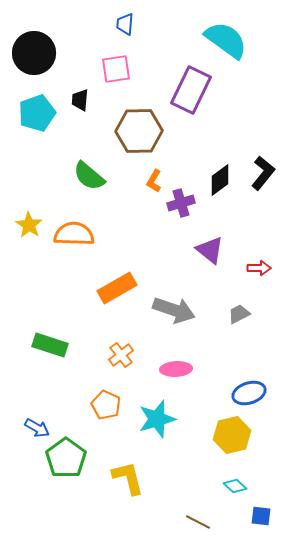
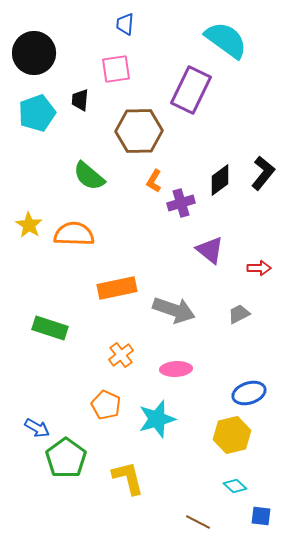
orange rectangle: rotated 18 degrees clockwise
green rectangle: moved 17 px up
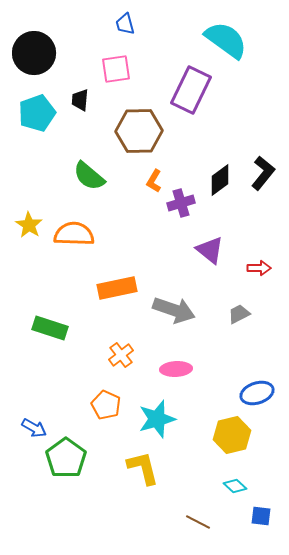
blue trapezoid: rotated 20 degrees counterclockwise
blue ellipse: moved 8 px right
blue arrow: moved 3 px left
yellow L-shape: moved 15 px right, 10 px up
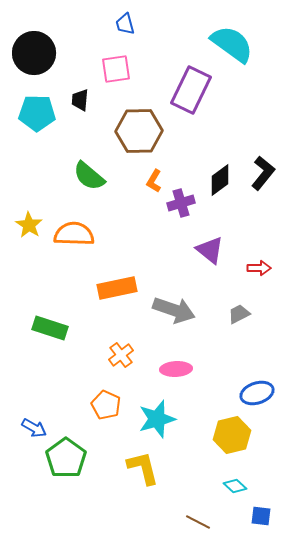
cyan semicircle: moved 6 px right, 4 px down
cyan pentagon: rotated 21 degrees clockwise
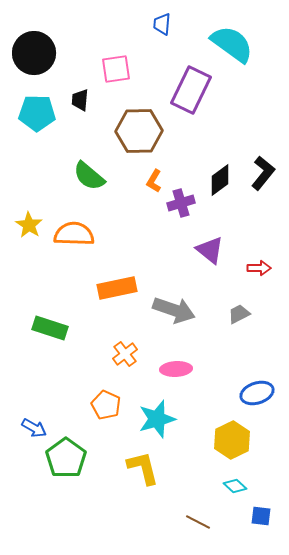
blue trapezoid: moved 37 px right; rotated 20 degrees clockwise
orange cross: moved 4 px right, 1 px up
yellow hexagon: moved 5 px down; rotated 12 degrees counterclockwise
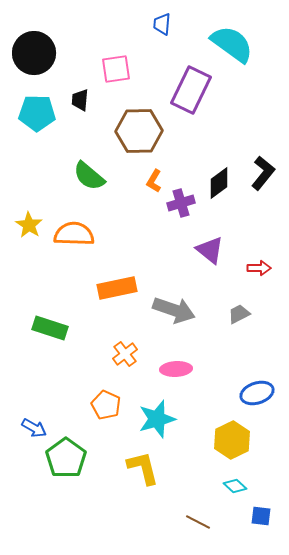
black diamond: moved 1 px left, 3 px down
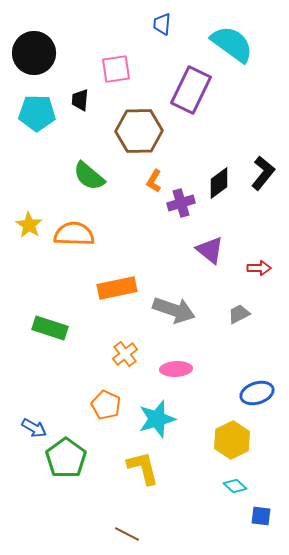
brown line: moved 71 px left, 12 px down
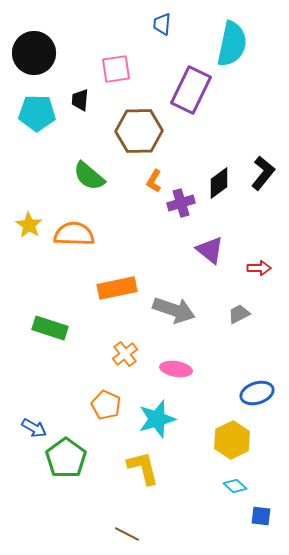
cyan semicircle: rotated 66 degrees clockwise
pink ellipse: rotated 12 degrees clockwise
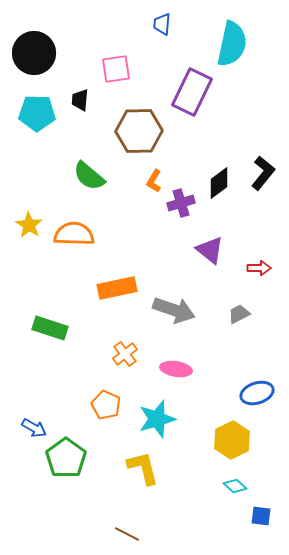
purple rectangle: moved 1 px right, 2 px down
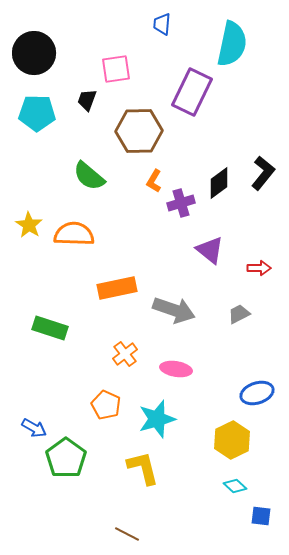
black trapezoid: moved 7 px right; rotated 15 degrees clockwise
